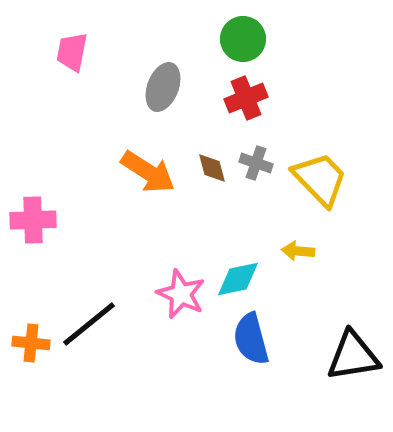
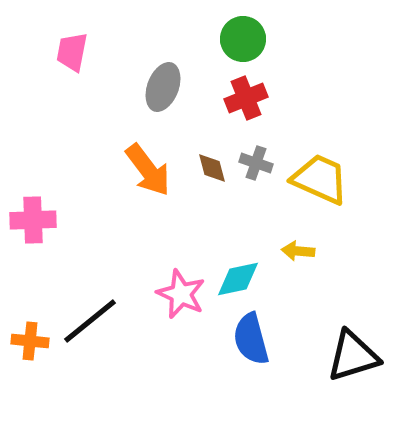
orange arrow: moved 2 px up; rotated 20 degrees clockwise
yellow trapezoid: rotated 22 degrees counterclockwise
black line: moved 1 px right, 3 px up
orange cross: moved 1 px left, 2 px up
black triangle: rotated 8 degrees counterclockwise
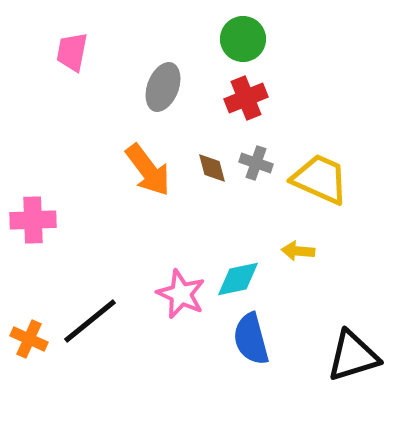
orange cross: moved 1 px left, 2 px up; rotated 18 degrees clockwise
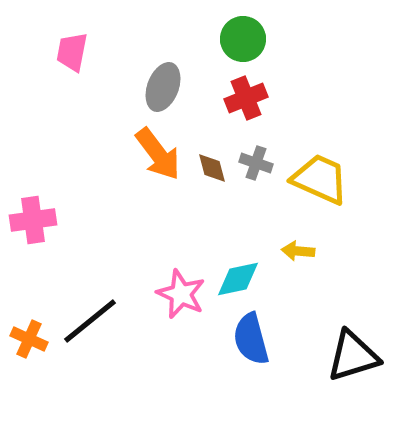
orange arrow: moved 10 px right, 16 px up
pink cross: rotated 6 degrees counterclockwise
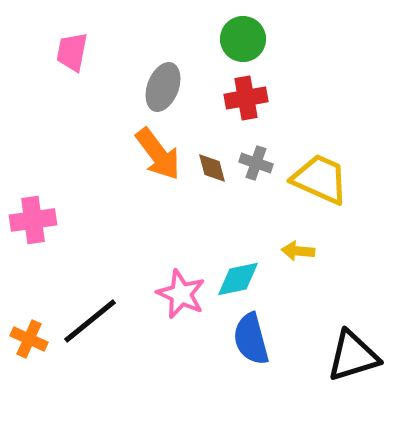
red cross: rotated 12 degrees clockwise
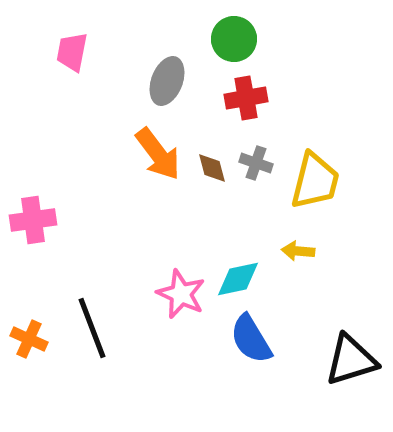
green circle: moved 9 px left
gray ellipse: moved 4 px right, 6 px up
yellow trapezoid: moved 5 px left, 2 px down; rotated 80 degrees clockwise
black line: moved 2 px right, 7 px down; rotated 72 degrees counterclockwise
blue semicircle: rotated 16 degrees counterclockwise
black triangle: moved 2 px left, 4 px down
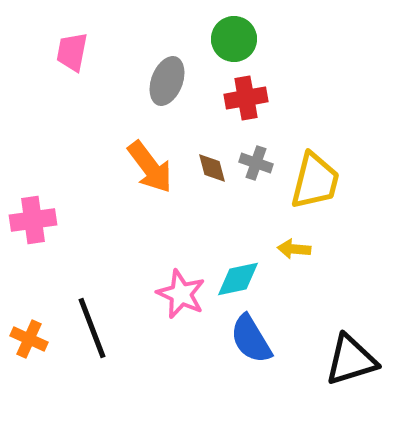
orange arrow: moved 8 px left, 13 px down
yellow arrow: moved 4 px left, 2 px up
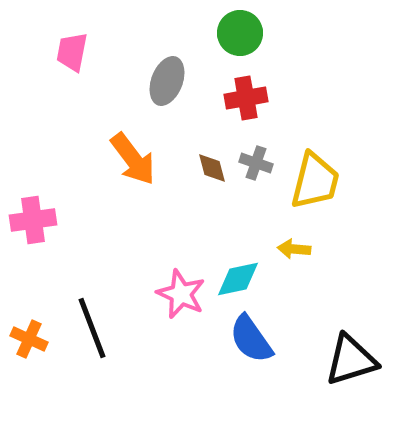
green circle: moved 6 px right, 6 px up
orange arrow: moved 17 px left, 8 px up
blue semicircle: rotated 4 degrees counterclockwise
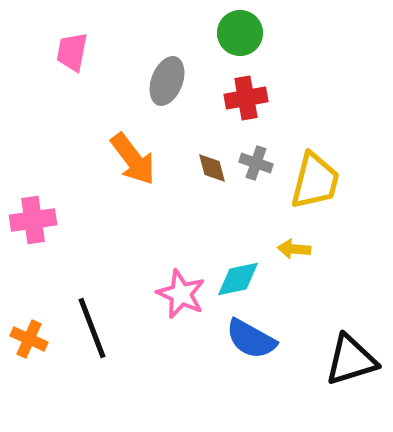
blue semicircle: rotated 26 degrees counterclockwise
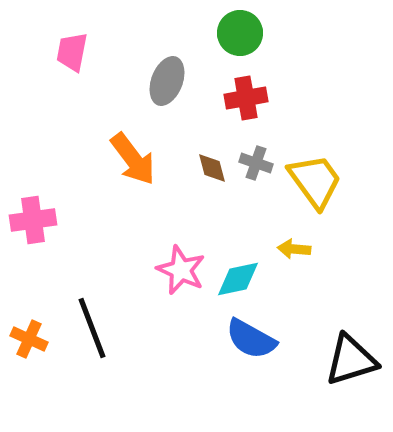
yellow trapezoid: rotated 50 degrees counterclockwise
pink star: moved 24 px up
